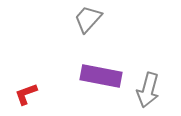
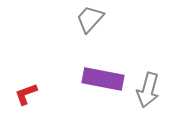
gray trapezoid: moved 2 px right
purple rectangle: moved 2 px right, 3 px down
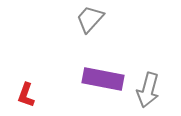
red L-shape: moved 1 px down; rotated 50 degrees counterclockwise
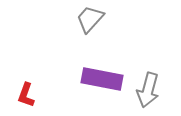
purple rectangle: moved 1 px left
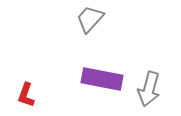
gray arrow: moved 1 px right, 1 px up
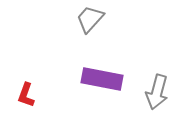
gray arrow: moved 8 px right, 3 px down
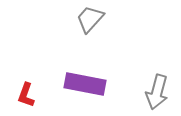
purple rectangle: moved 17 px left, 5 px down
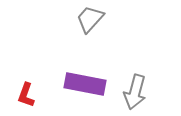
gray arrow: moved 22 px left
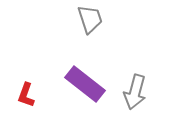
gray trapezoid: rotated 120 degrees clockwise
purple rectangle: rotated 27 degrees clockwise
